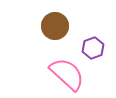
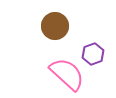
purple hexagon: moved 6 px down
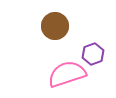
pink semicircle: rotated 60 degrees counterclockwise
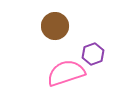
pink semicircle: moved 1 px left, 1 px up
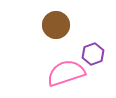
brown circle: moved 1 px right, 1 px up
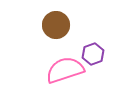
pink semicircle: moved 1 px left, 3 px up
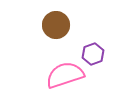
pink semicircle: moved 5 px down
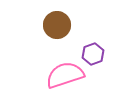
brown circle: moved 1 px right
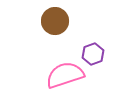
brown circle: moved 2 px left, 4 px up
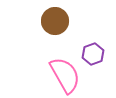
pink semicircle: rotated 78 degrees clockwise
